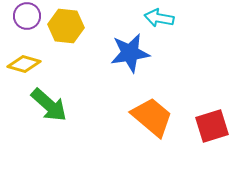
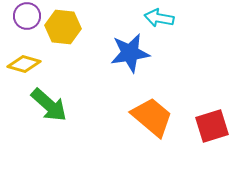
yellow hexagon: moved 3 px left, 1 px down
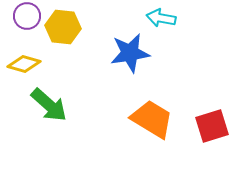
cyan arrow: moved 2 px right
orange trapezoid: moved 2 px down; rotated 9 degrees counterclockwise
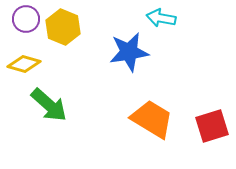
purple circle: moved 1 px left, 3 px down
yellow hexagon: rotated 16 degrees clockwise
blue star: moved 1 px left, 1 px up
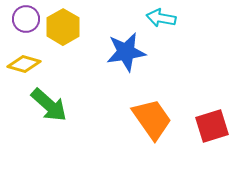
yellow hexagon: rotated 8 degrees clockwise
blue star: moved 3 px left
orange trapezoid: rotated 24 degrees clockwise
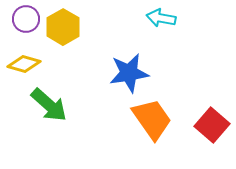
blue star: moved 3 px right, 21 px down
red square: moved 1 px up; rotated 32 degrees counterclockwise
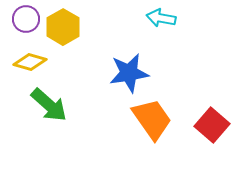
yellow diamond: moved 6 px right, 2 px up
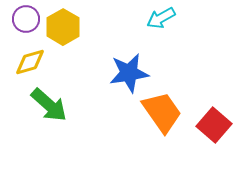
cyan arrow: rotated 40 degrees counterclockwise
yellow diamond: rotated 32 degrees counterclockwise
orange trapezoid: moved 10 px right, 7 px up
red square: moved 2 px right
